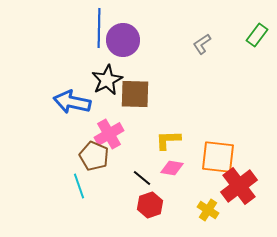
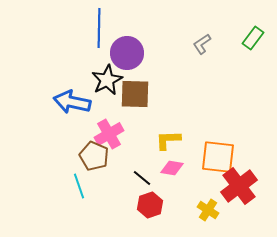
green rectangle: moved 4 px left, 3 px down
purple circle: moved 4 px right, 13 px down
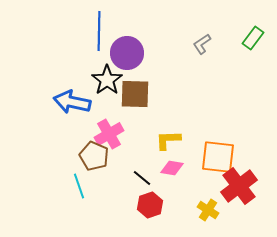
blue line: moved 3 px down
black star: rotated 8 degrees counterclockwise
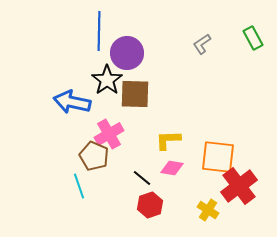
green rectangle: rotated 65 degrees counterclockwise
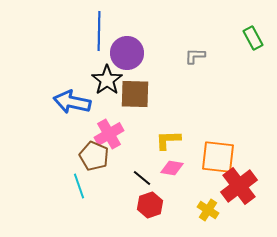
gray L-shape: moved 7 px left, 12 px down; rotated 35 degrees clockwise
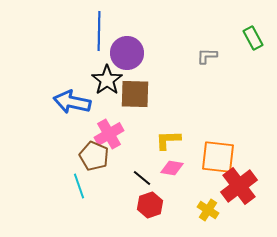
gray L-shape: moved 12 px right
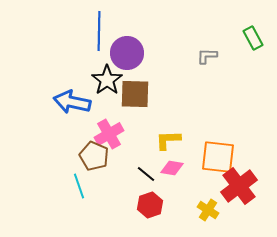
black line: moved 4 px right, 4 px up
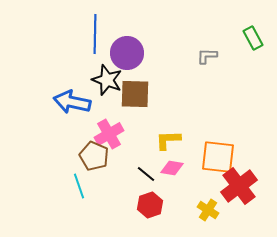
blue line: moved 4 px left, 3 px down
black star: rotated 16 degrees counterclockwise
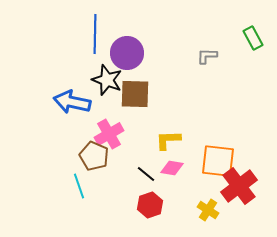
orange square: moved 4 px down
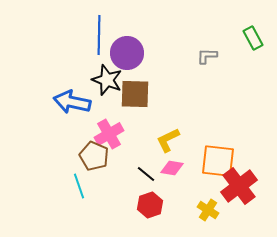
blue line: moved 4 px right, 1 px down
yellow L-shape: rotated 24 degrees counterclockwise
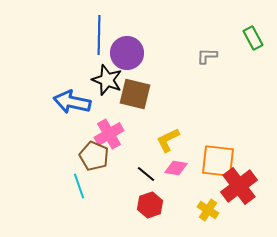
brown square: rotated 12 degrees clockwise
pink diamond: moved 4 px right
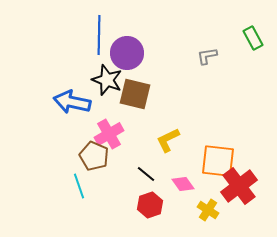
gray L-shape: rotated 10 degrees counterclockwise
pink diamond: moved 7 px right, 16 px down; rotated 45 degrees clockwise
